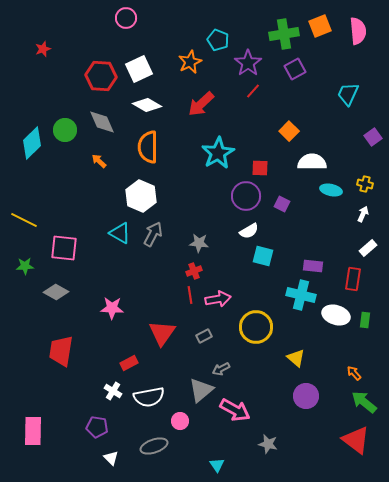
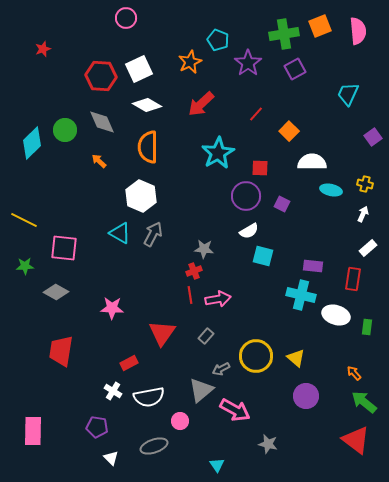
red line at (253, 91): moved 3 px right, 23 px down
gray star at (199, 243): moved 5 px right, 6 px down
green rectangle at (365, 320): moved 2 px right, 7 px down
yellow circle at (256, 327): moved 29 px down
gray rectangle at (204, 336): moved 2 px right; rotated 21 degrees counterclockwise
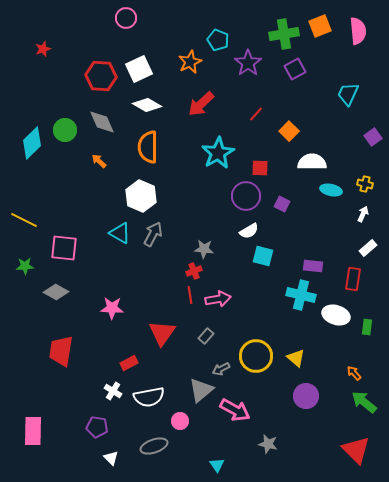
red triangle at (356, 440): moved 10 px down; rotated 8 degrees clockwise
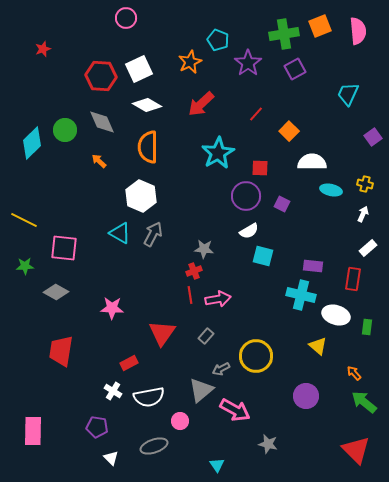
yellow triangle at (296, 358): moved 22 px right, 12 px up
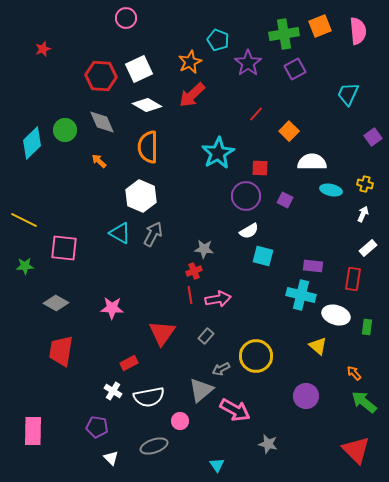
red arrow at (201, 104): moved 9 px left, 9 px up
purple square at (282, 204): moved 3 px right, 4 px up
gray diamond at (56, 292): moved 11 px down
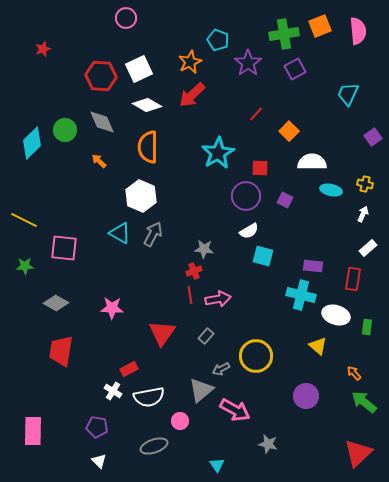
red rectangle at (129, 363): moved 6 px down
red triangle at (356, 450): moved 2 px right, 3 px down; rotated 32 degrees clockwise
white triangle at (111, 458): moved 12 px left, 3 px down
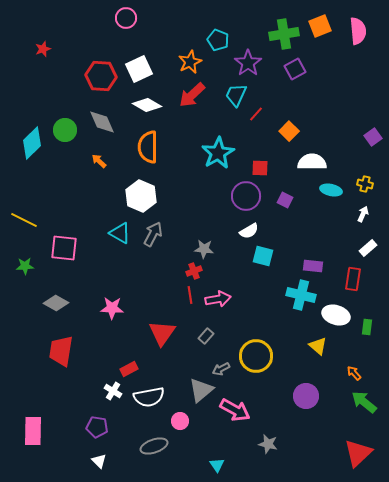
cyan trapezoid at (348, 94): moved 112 px left, 1 px down
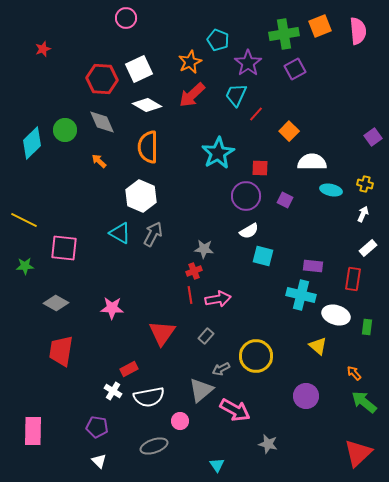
red hexagon at (101, 76): moved 1 px right, 3 px down
